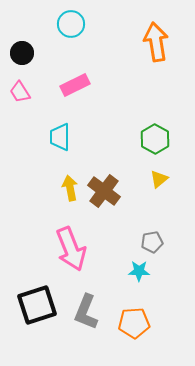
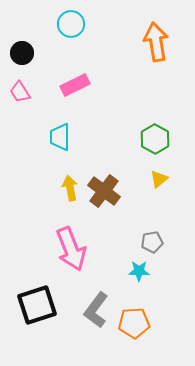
gray L-shape: moved 10 px right, 2 px up; rotated 15 degrees clockwise
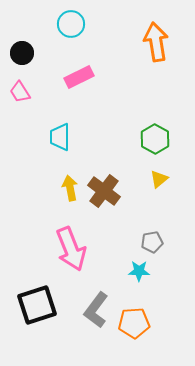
pink rectangle: moved 4 px right, 8 px up
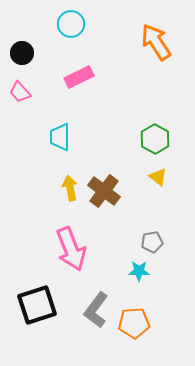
orange arrow: rotated 24 degrees counterclockwise
pink trapezoid: rotated 10 degrees counterclockwise
yellow triangle: moved 1 px left, 2 px up; rotated 42 degrees counterclockwise
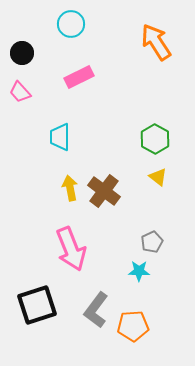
gray pentagon: rotated 15 degrees counterclockwise
orange pentagon: moved 1 px left, 3 px down
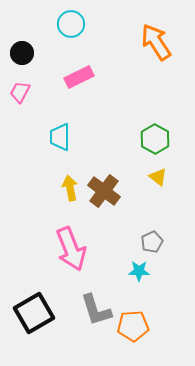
pink trapezoid: rotated 70 degrees clockwise
black square: moved 3 px left, 8 px down; rotated 12 degrees counterclockwise
gray L-shape: rotated 54 degrees counterclockwise
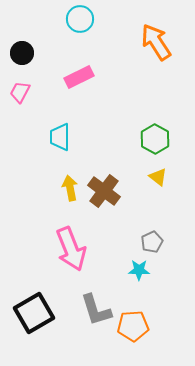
cyan circle: moved 9 px right, 5 px up
cyan star: moved 1 px up
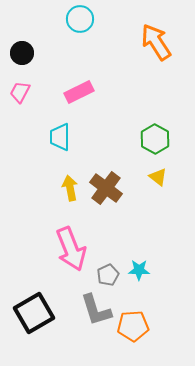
pink rectangle: moved 15 px down
brown cross: moved 2 px right, 3 px up
gray pentagon: moved 44 px left, 33 px down
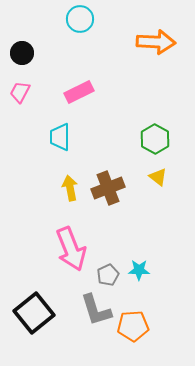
orange arrow: rotated 126 degrees clockwise
brown cross: moved 2 px right; rotated 32 degrees clockwise
black square: rotated 9 degrees counterclockwise
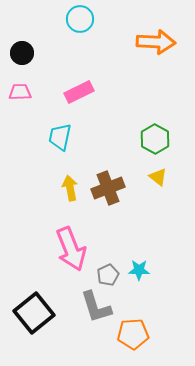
pink trapezoid: rotated 60 degrees clockwise
cyan trapezoid: rotated 12 degrees clockwise
gray L-shape: moved 3 px up
orange pentagon: moved 8 px down
